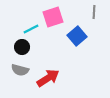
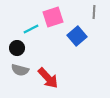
black circle: moved 5 px left, 1 px down
red arrow: rotated 80 degrees clockwise
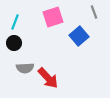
gray line: rotated 24 degrees counterclockwise
cyan line: moved 16 px left, 7 px up; rotated 42 degrees counterclockwise
blue square: moved 2 px right
black circle: moved 3 px left, 5 px up
gray semicircle: moved 5 px right, 2 px up; rotated 18 degrees counterclockwise
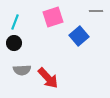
gray line: moved 2 px right, 1 px up; rotated 72 degrees counterclockwise
gray semicircle: moved 3 px left, 2 px down
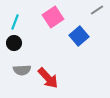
gray line: moved 1 px right, 1 px up; rotated 32 degrees counterclockwise
pink square: rotated 15 degrees counterclockwise
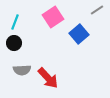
blue square: moved 2 px up
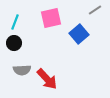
gray line: moved 2 px left
pink square: moved 2 px left, 1 px down; rotated 20 degrees clockwise
red arrow: moved 1 px left, 1 px down
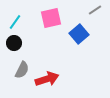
cyan line: rotated 14 degrees clockwise
gray semicircle: rotated 60 degrees counterclockwise
red arrow: rotated 65 degrees counterclockwise
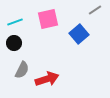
pink square: moved 3 px left, 1 px down
cyan line: rotated 35 degrees clockwise
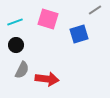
pink square: rotated 30 degrees clockwise
blue square: rotated 24 degrees clockwise
black circle: moved 2 px right, 2 px down
red arrow: rotated 25 degrees clockwise
